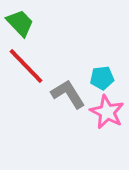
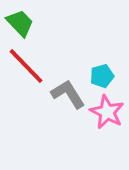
cyan pentagon: moved 2 px up; rotated 10 degrees counterclockwise
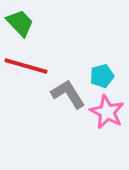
red line: rotated 30 degrees counterclockwise
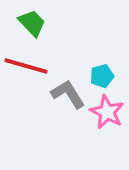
green trapezoid: moved 12 px right
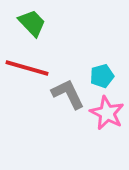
red line: moved 1 px right, 2 px down
gray L-shape: rotated 6 degrees clockwise
pink star: moved 1 px down
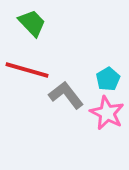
red line: moved 2 px down
cyan pentagon: moved 6 px right, 3 px down; rotated 15 degrees counterclockwise
gray L-shape: moved 2 px left, 1 px down; rotated 12 degrees counterclockwise
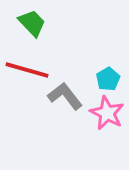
gray L-shape: moved 1 px left, 1 px down
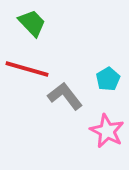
red line: moved 1 px up
pink star: moved 18 px down
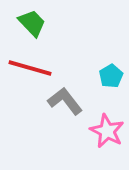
red line: moved 3 px right, 1 px up
cyan pentagon: moved 3 px right, 3 px up
gray L-shape: moved 5 px down
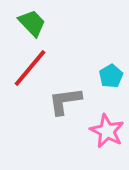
red line: rotated 66 degrees counterclockwise
gray L-shape: rotated 60 degrees counterclockwise
